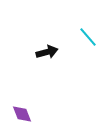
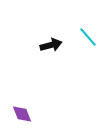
black arrow: moved 4 px right, 7 px up
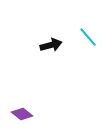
purple diamond: rotated 30 degrees counterclockwise
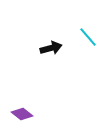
black arrow: moved 3 px down
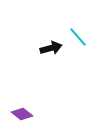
cyan line: moved 10 px left
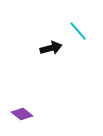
cyan line: moved 6 px up
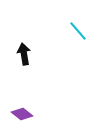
black arrow: moved 27 px left, 6 px down; rotated 85 degrees counterclockwise
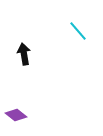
purple diamond: moved 6 px left, 1 px down
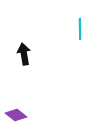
cyan line: moved 2 px right, 2 px up; rotated 40 degrees clockwise
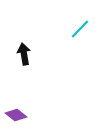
cyan line: rotated 45 degrees clockwise
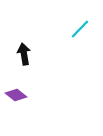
purple diamond: moved 20 px up
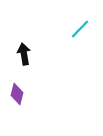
purple diamond: moved 1 px right, 1 px up; rotated 65 degrees clockwise
